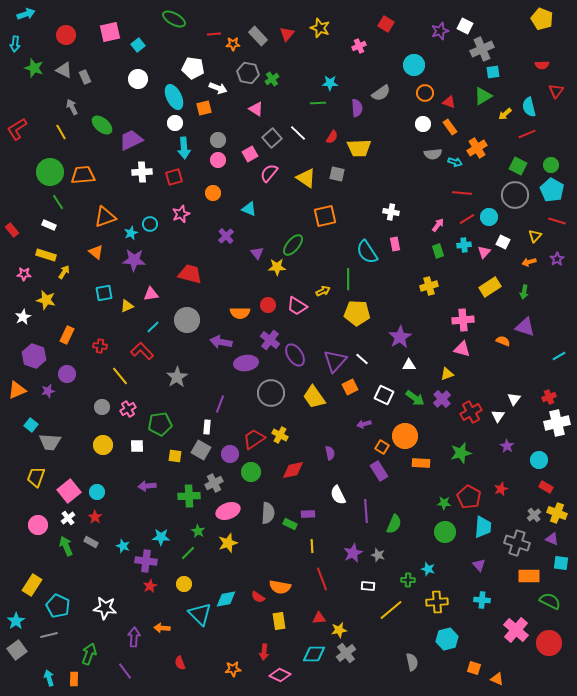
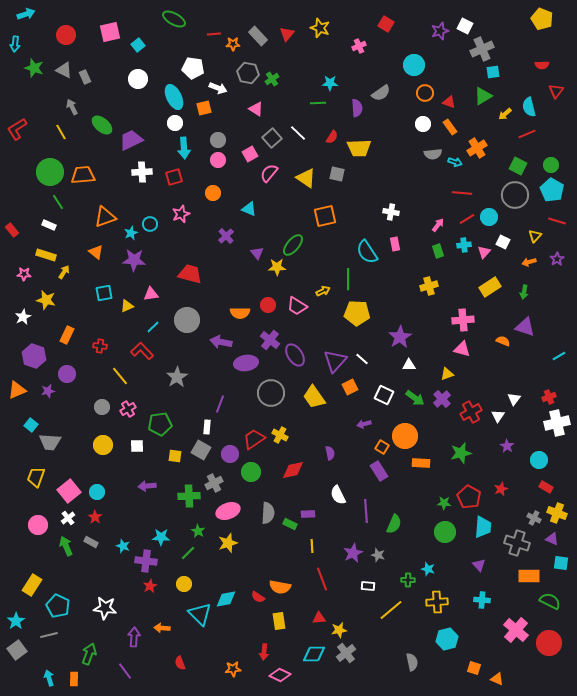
gray cross at (534, 515): moved 3 px down; rotated 24 degrees counterclockwise
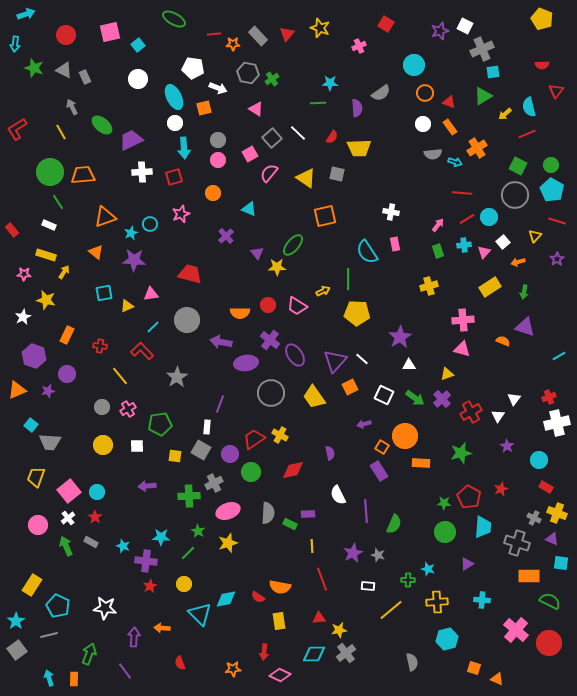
white square at (503, 242): rotated 24 degrees clockwise
orange arrow at (529, 262): moved 11 px left
purple triangle at (479, 565): moved 12 px left, 1 px up; rotated 40 degrees clockwise
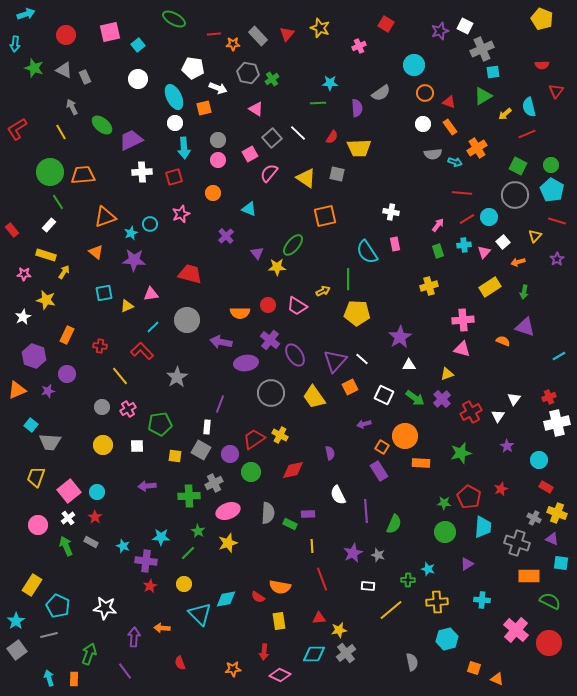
white rectangle at (49, 225): rotated 72 degrees counterclockwise
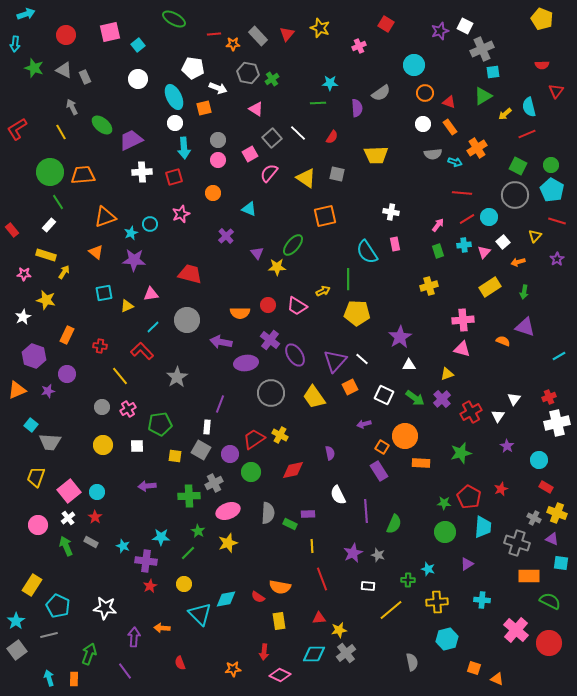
yellow trapezoid at (359, 148): moved 17 px right, 7 px down
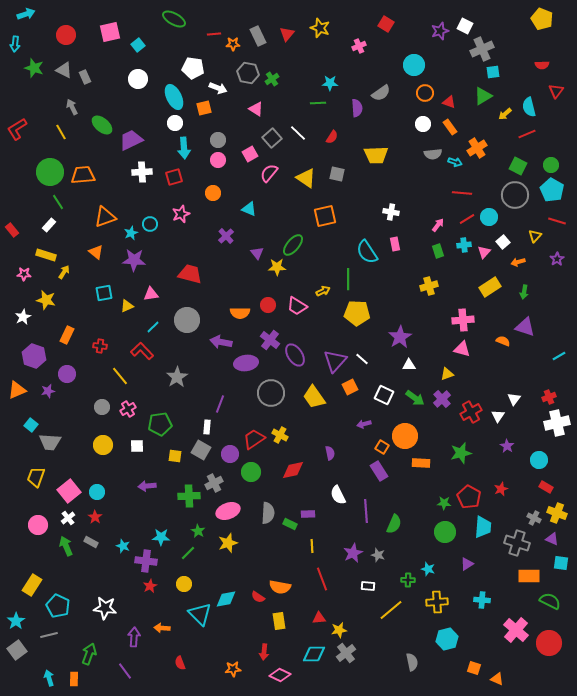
gray rectangle at (258, 36): rotated 18 degrees clockwise
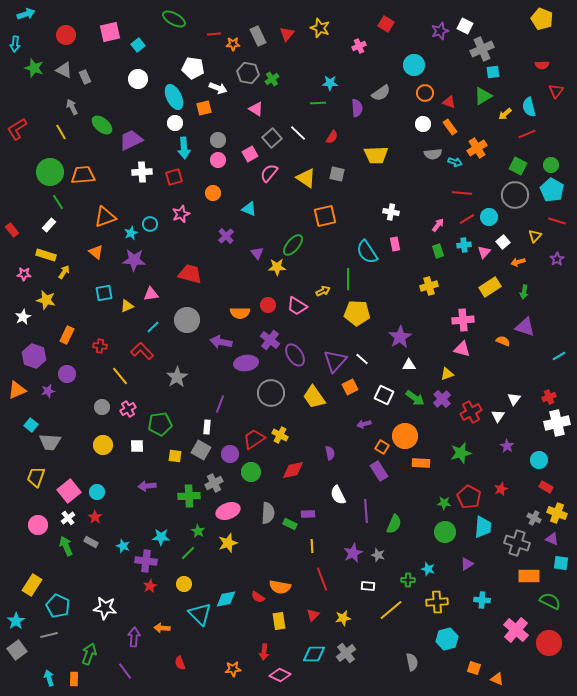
red triangle at (319, 618): moved 6 px left, 3 px up; rotated 40 degrees counterclockwise
yellow star at (339, 630): moved 4 px right, 12 px up
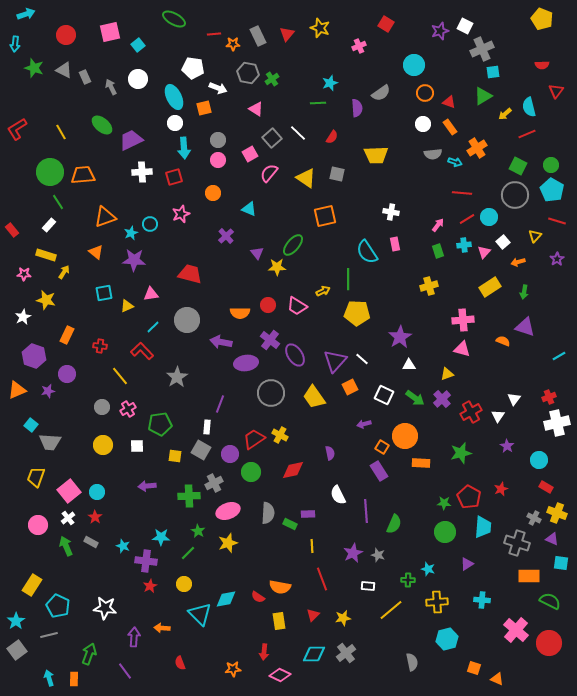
cyan star at (330, 83): rotated 21 degrees counterclockwise
gray arrow at (72, 107): moved 39 px right, 20 px up
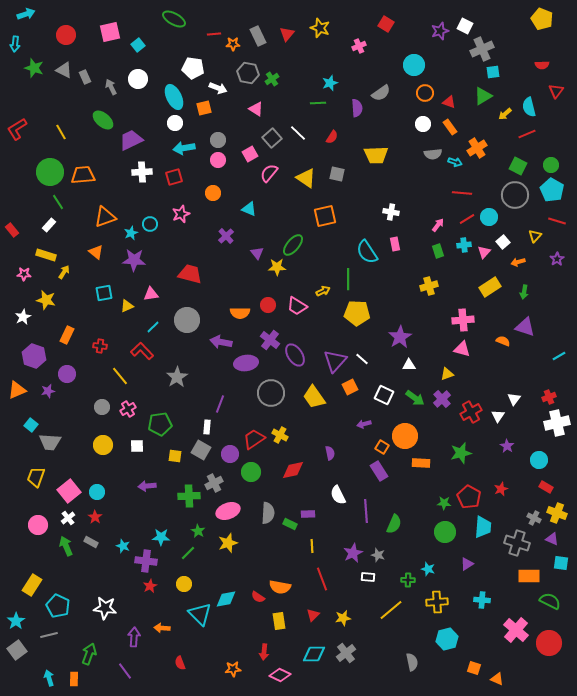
green ellipse at (102, 125): moved 1 px right, 5 px up
cyan arrow at (184, 148): rotated 85 degrees clockwise
white rectangle at (368, 586): moved 9 px up
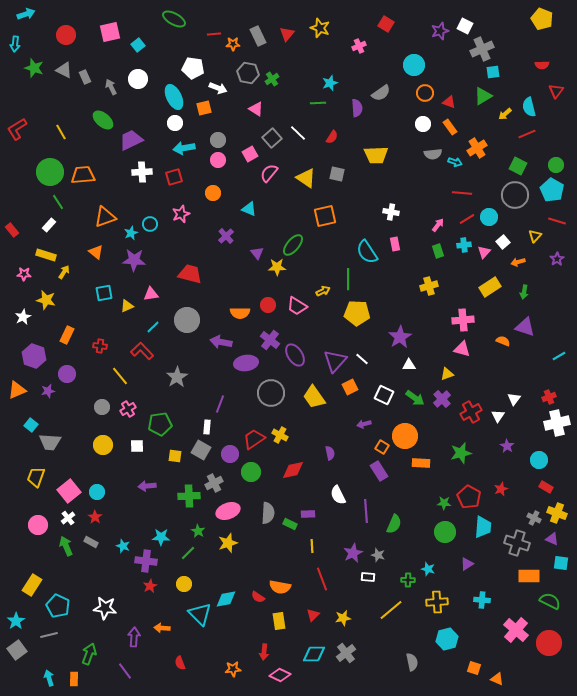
green circle at (551, 165): moved 5 px right
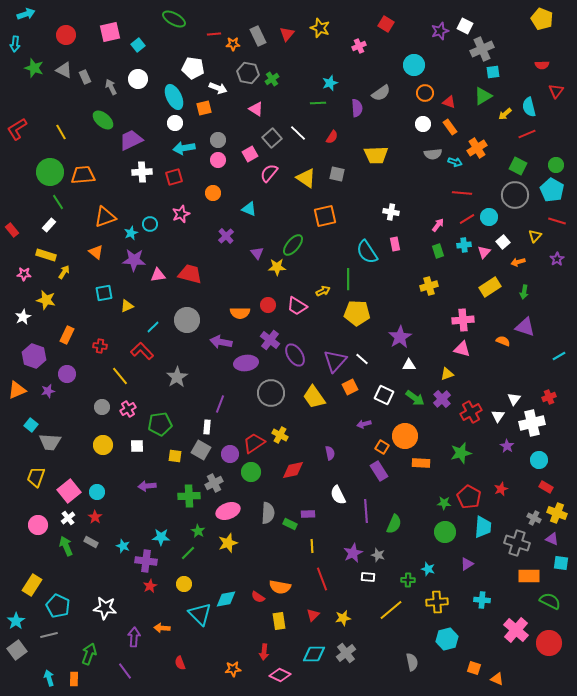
pink triangle at (151, 294): moved 7 px right, 19 px up
white cross at (557, 423): moved 25 px left
red trapezoid at (254, 439): moved 4 px down
